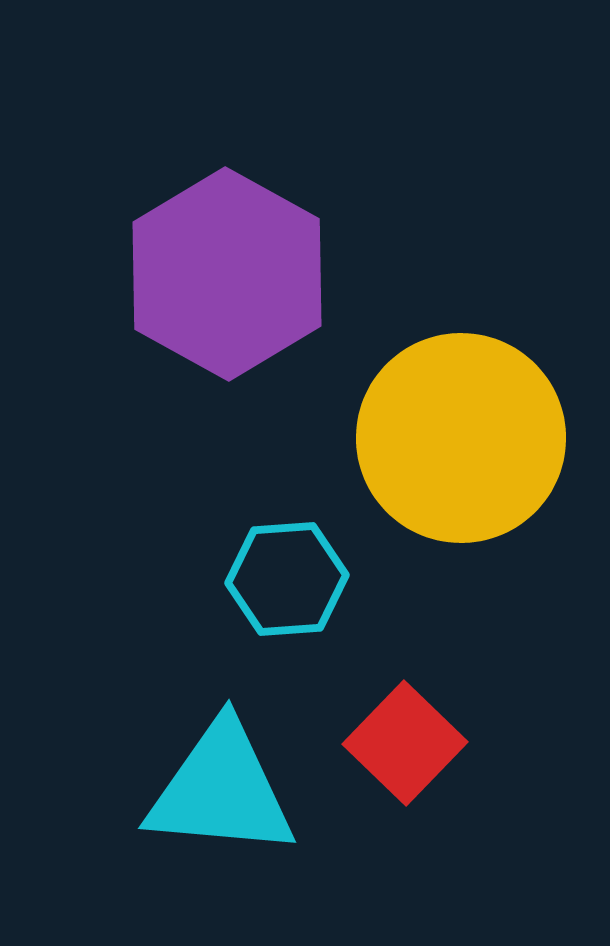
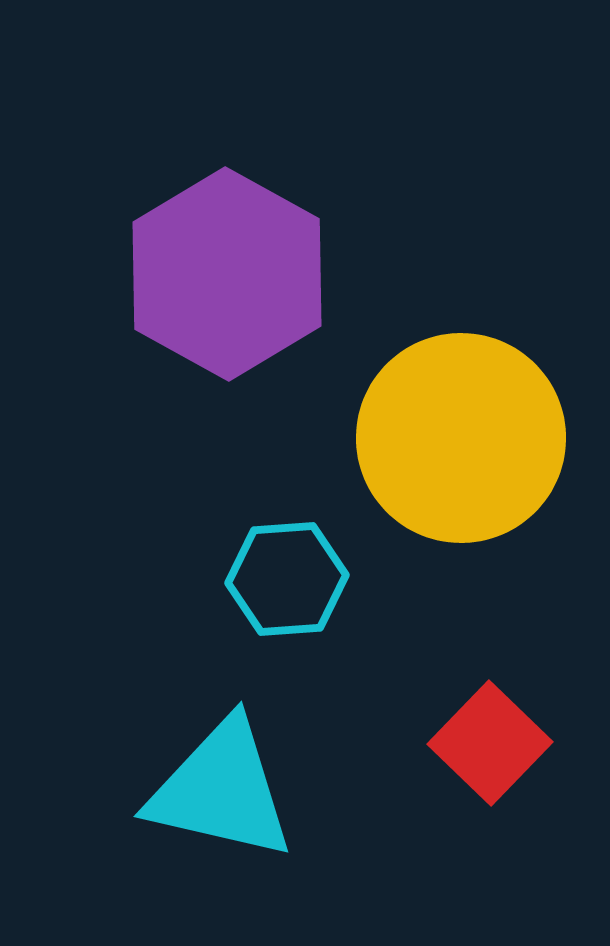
red square: moved 85 px right
cyan triangle: rotated 8 degrees clockwise
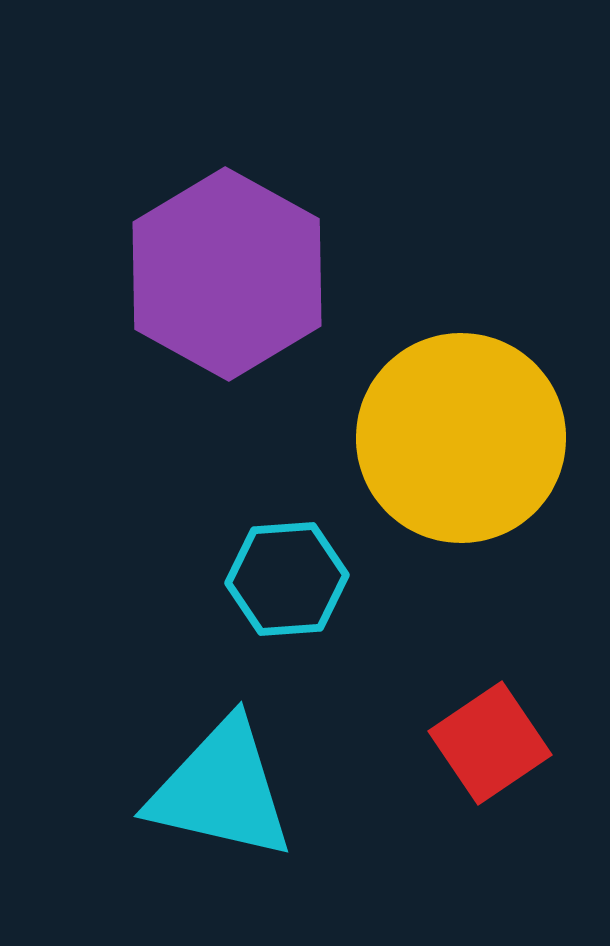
red square: rotated 12 degrees clockwise
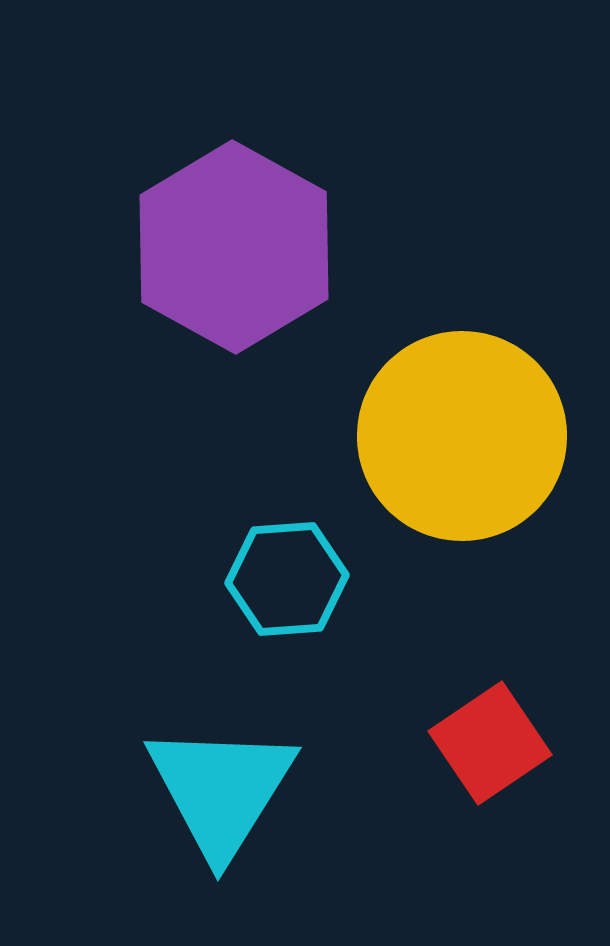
purple hexagon: moved 7 px right, 27 px up
yellow circle: moved 1 px right, 2 px up
cyan triangle: rotated 49 degrees clockwise
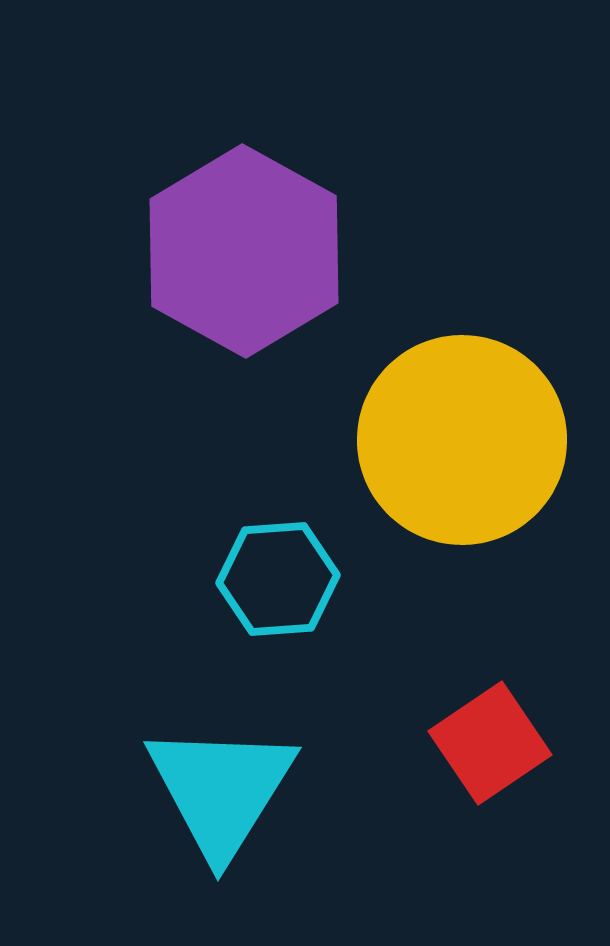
purple hexagon: moved 10 px right, 4 px down
yellow circle: moved 4 px down
cyan hexagon: moved 9 px left
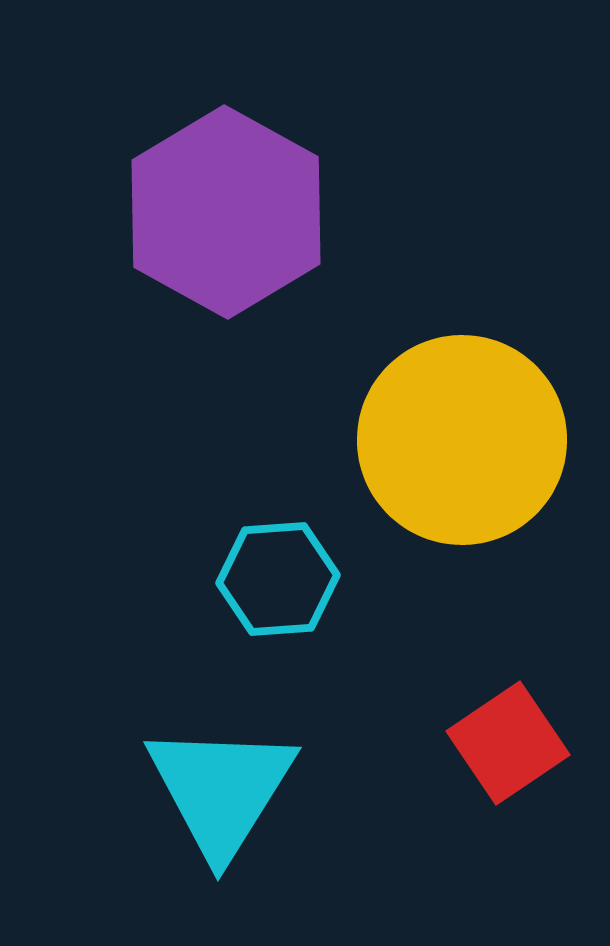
purple hexagon: moved 18 px left, 39 px up
red square: moved 18 px right
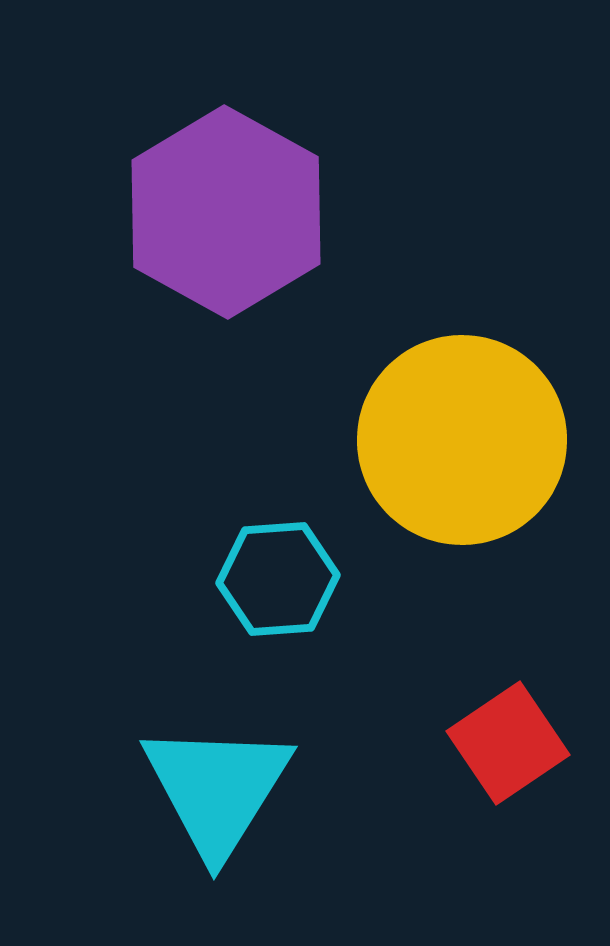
cyan triangle: moved 4 px left, 1 px up
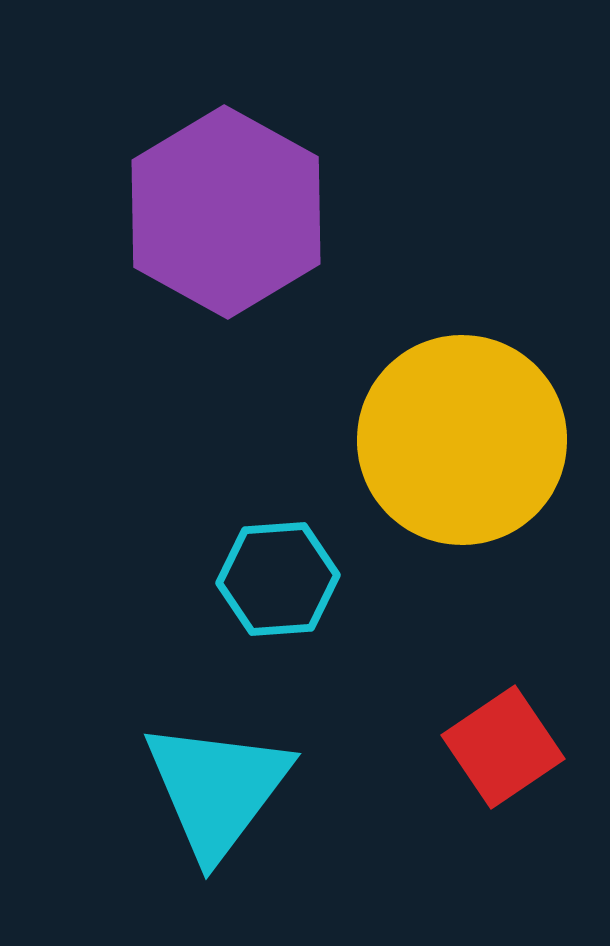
red square: moved 5 px left, 4 px down
cyan triangle: rotated 5 degrees clockwise
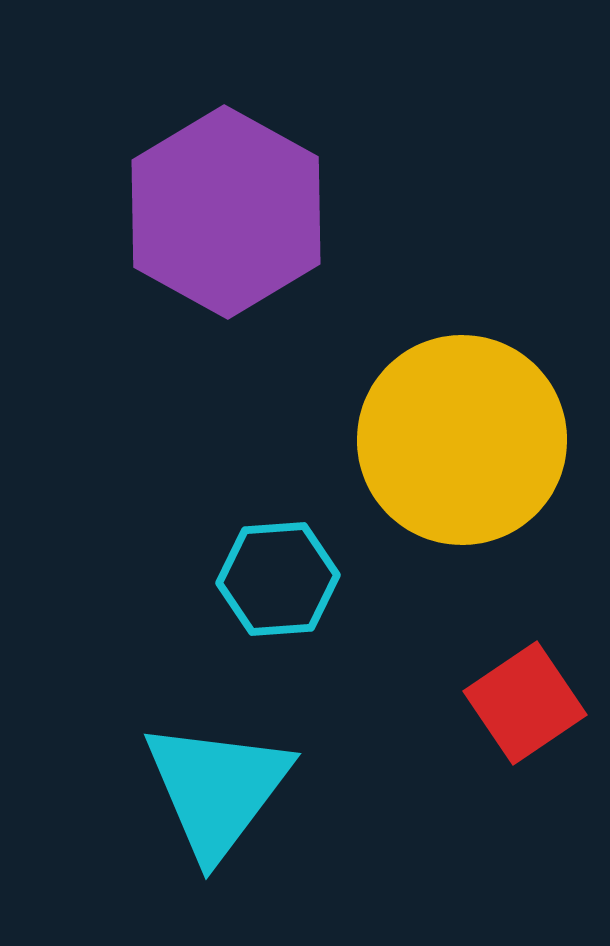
red square: moved 22 px right, 44 px up
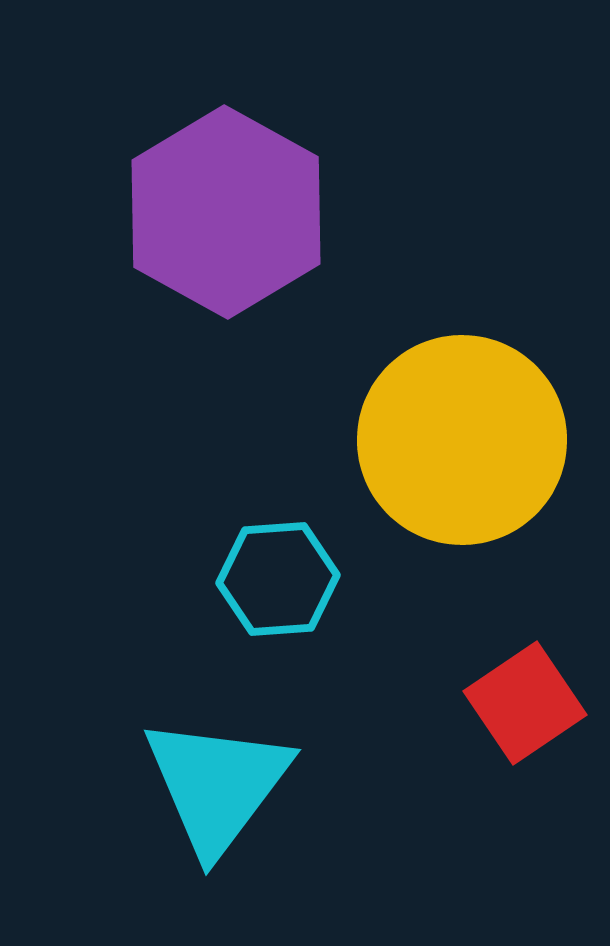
cyan triangle: moved 4 px up
